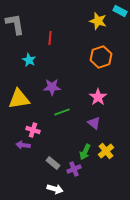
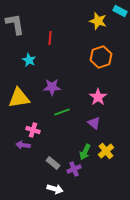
yellow triangle: moved 1 px up
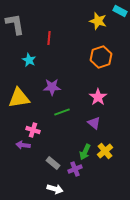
red line: moved 1 px left
yellow cross: moved 1 px left
purple cross: moved 1 px right
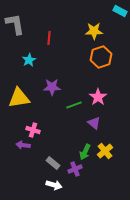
yellow star: moved 4 px left, 10 px down; rotated 18 degrees counterclockwise
cyan star: rotated 16 degrees clockwise
green line: moved 12 px right, 7 px up
white arrow: moved 1 px left, 4 px up
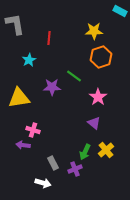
green line: moved 29 px up; rotated 56 degrees clockwise
yellow cross: moved 1 px right, 1 px up
gray rectangle: rotated 24 degrees clockwise
white arrow: moved 11 px left, 2 px up
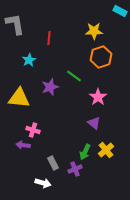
purple star: moved 2 px left; rotated 18 degrees counterclockwise
yellow triangle: rotated 15 degrees clockwise
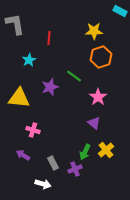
purple arrow: moved 10 px down; rotated 24 degrees clockwise
white arrow: moved 1 px down
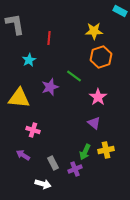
yellow cross: rotated 28 degrees clockwise
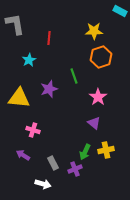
green line: rotated 35 degrees clockwise
purple star: moved 1 px left, 2 px down
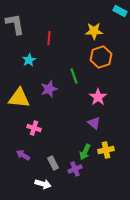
pink cross: moved 1 px right, 2 px up
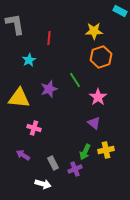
green line: moved 1 px right, 4 px down; rotated 14 degrees counterclockwise
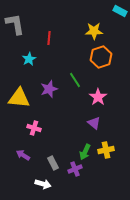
cyan star: moved 1 px up
